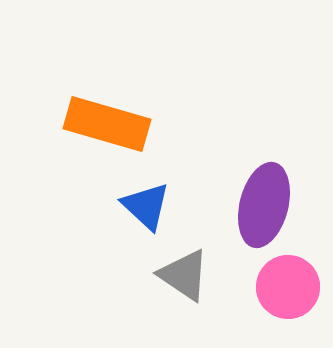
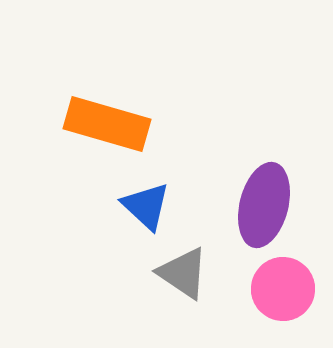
gray triangle: moved 1 px left, 2 px up
pink circle: moved 5 px left, 2 px down
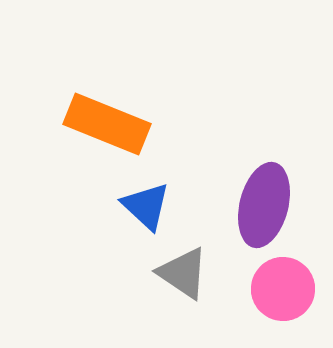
orange rectangle: rotated 6 degrees clockwise
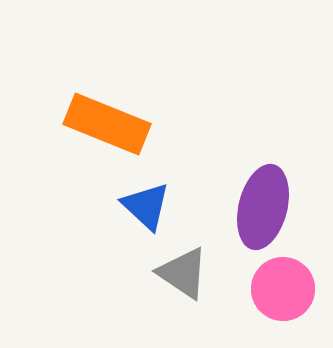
purple ellipse: moved 1 px left, 2 px down
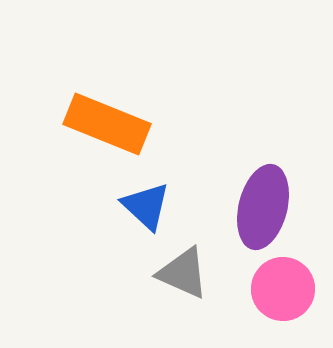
gray triangle: rotated 10 degrees counterclockwise
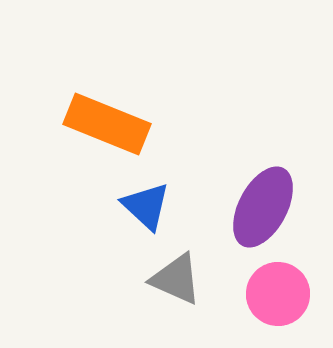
purple ellipse: rotated 14 degrees clockwise
gray triangle: moved 7 px left, 6 px down
pink circle: moved 5 px left, 5 px down
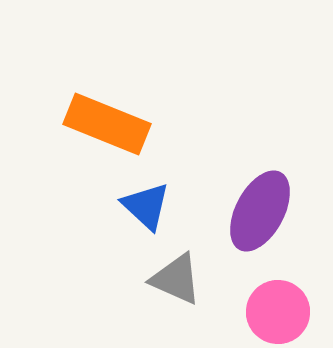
purple ellipse: moved 3 px left, 4 px down
pink circle: moved 18 px down
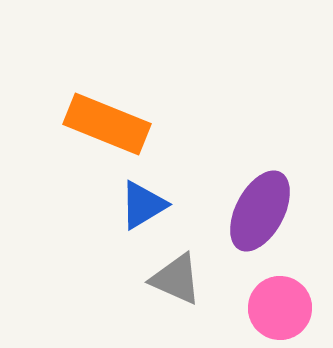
blue triangle: moved 3 px left, 1 px up; rotated 46 degrees clockwise
pink circle: moved 2 px right, 4 px up
